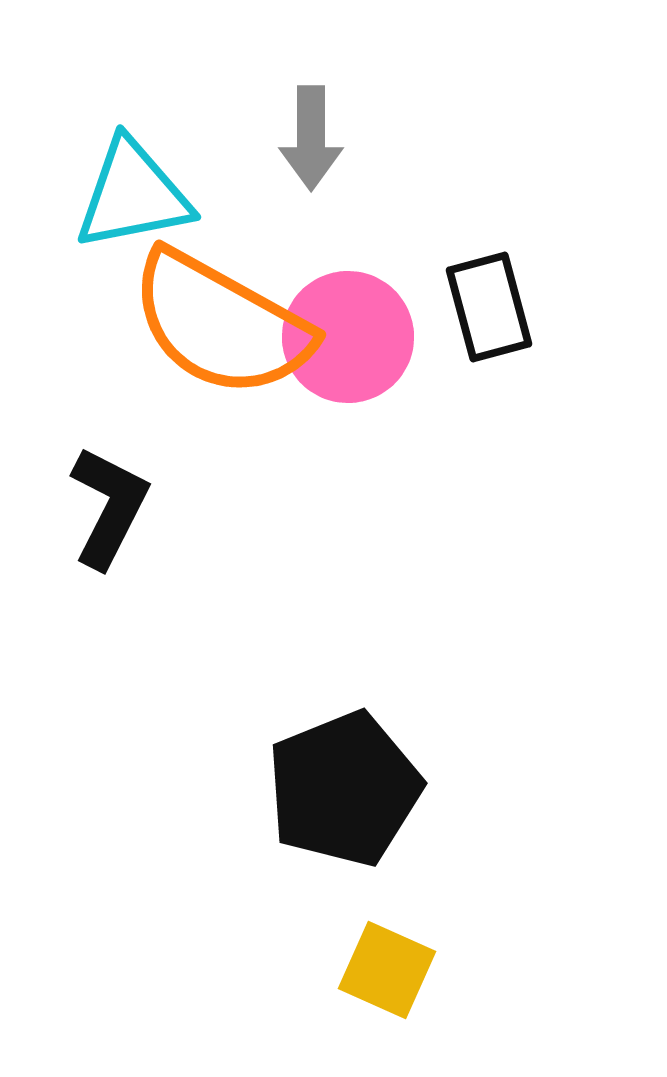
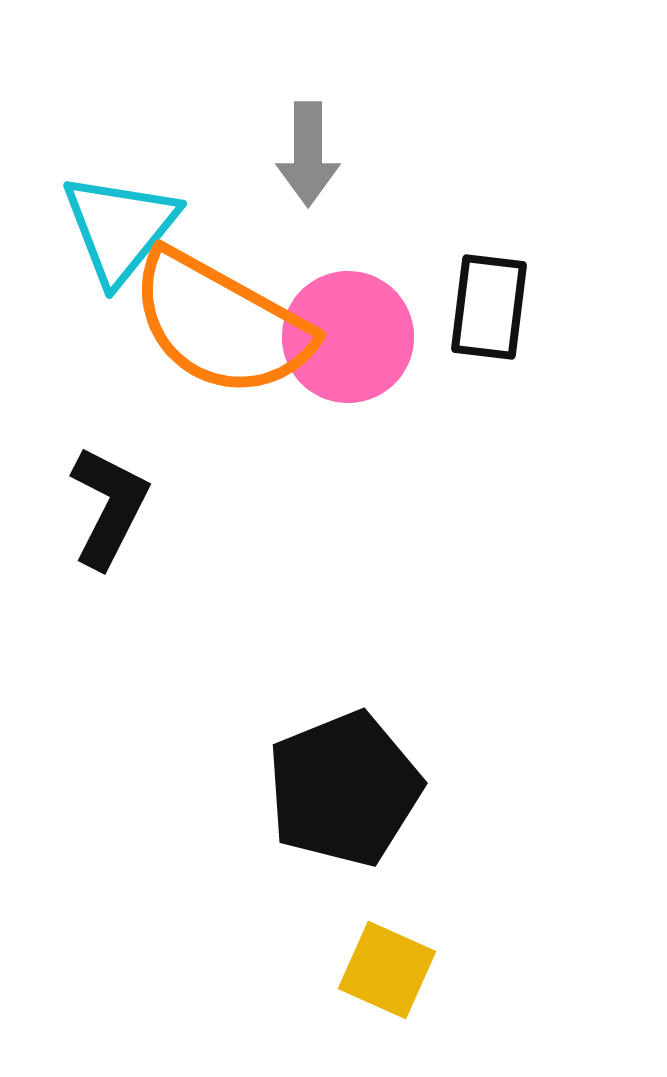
gray arrow: moved 3 px left, 16 px down
cyan triangle: moved 13 px left, 33 px down; rotated 40 degrees counterclockwise
black rectangle: rotated 22 degrees clockwise
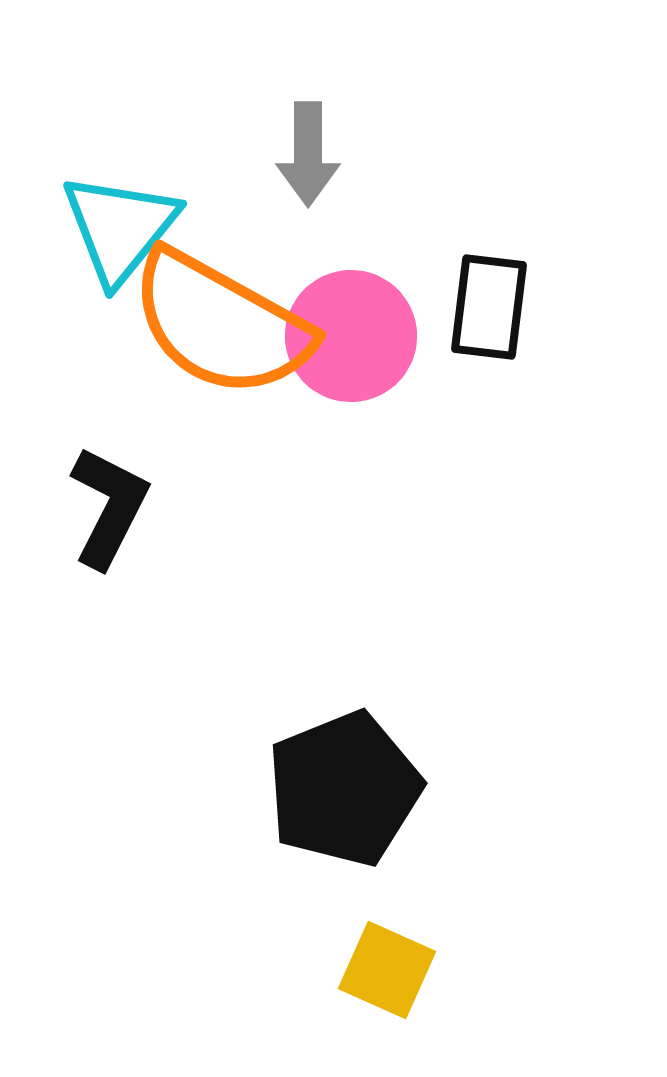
pink circle: moved 3 px right, 1 px up
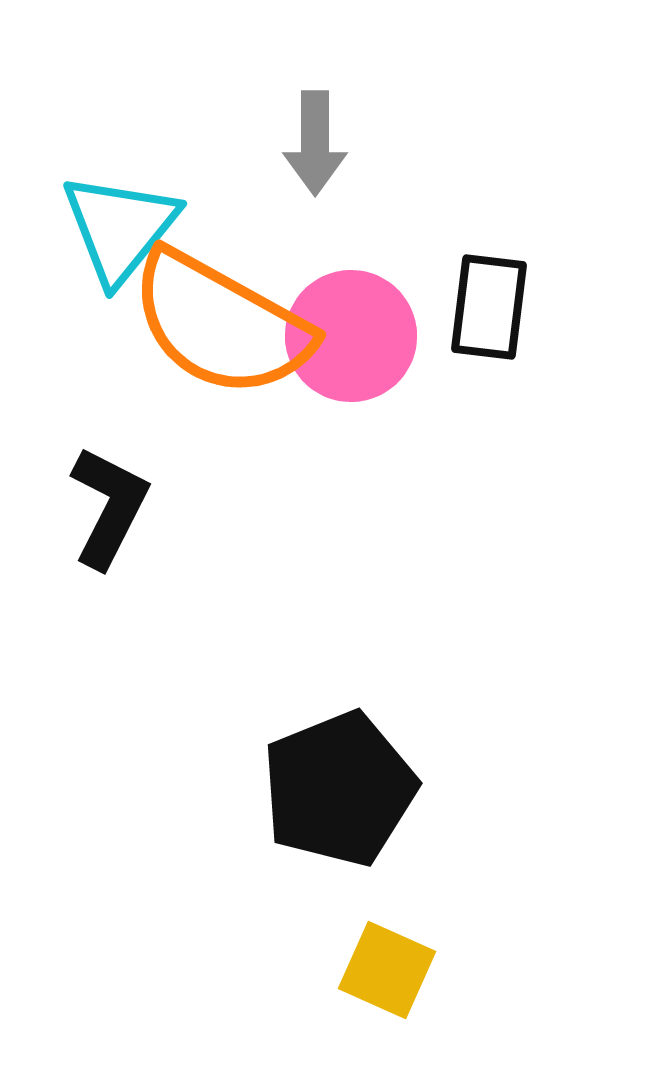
gray arrow: moved 7 px right, 11 px up
black pentagon: moved 5 px left
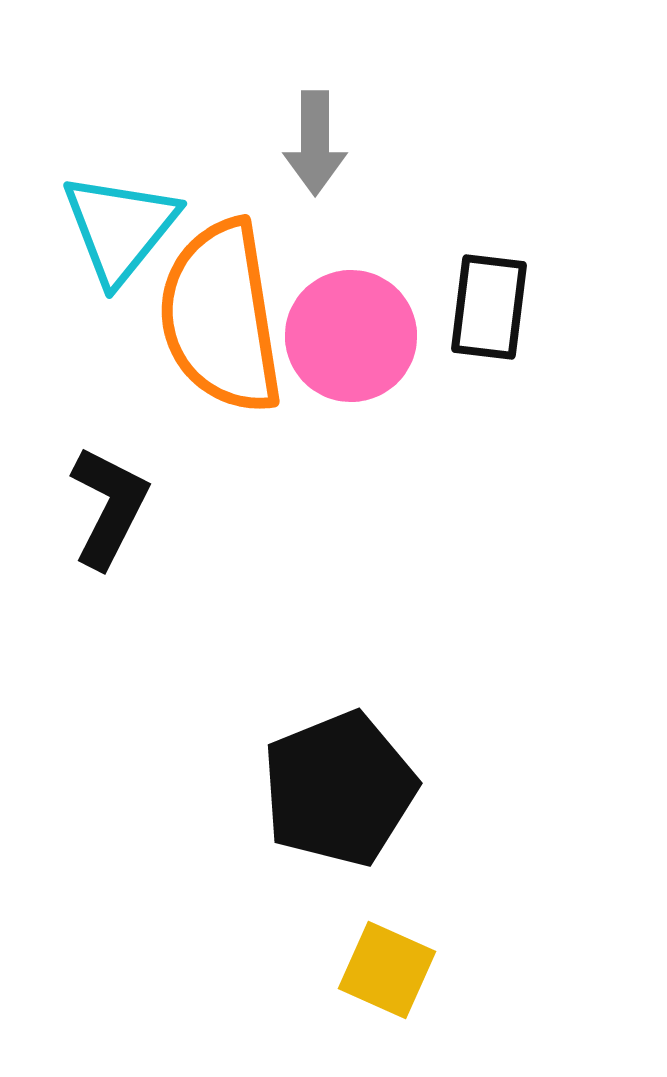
orange semicircle: moved 7 px up; rotated 52 degrees clockwise
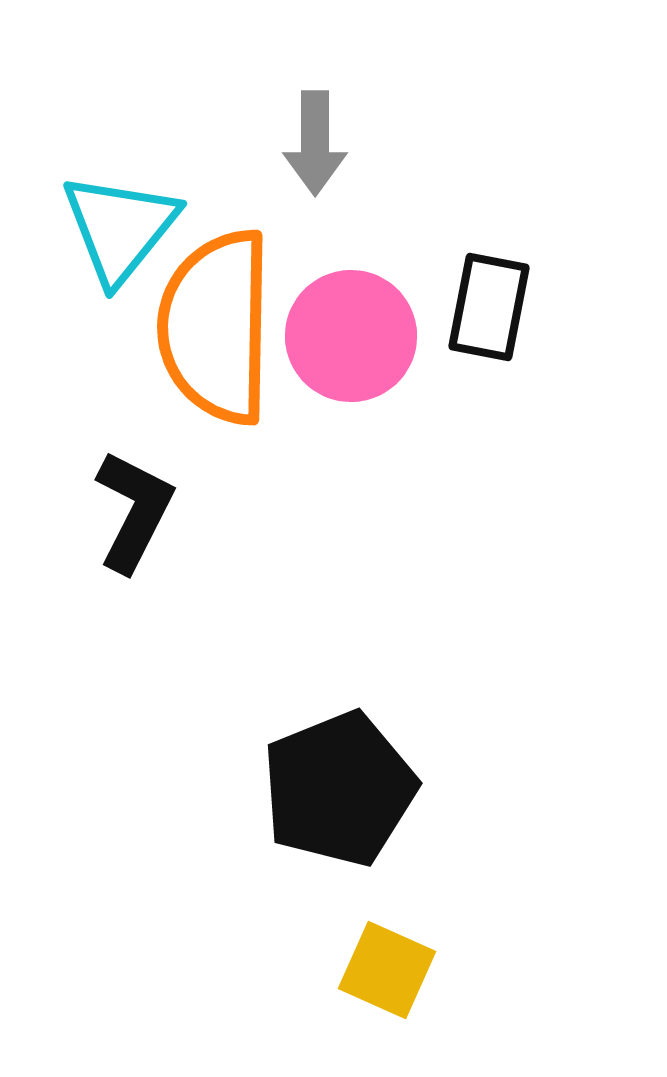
black rectangle: rotated 4 degrees clockwise
orange semicircle: moved 5 px left, 10 px down; rotated 10 degrees clockwise
black L-shape: moved 25 px right, 4 px down
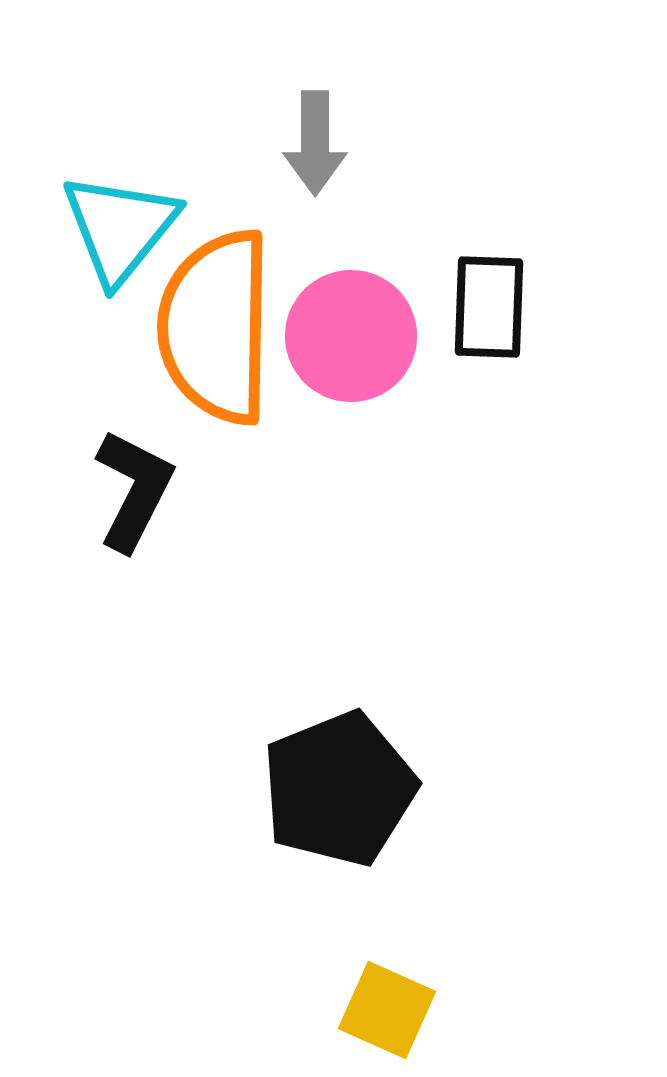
black rectangle: rotated 9 degrees counterclockwise
black L-shape: moved 21 px up
yellow square: moved 40 px down
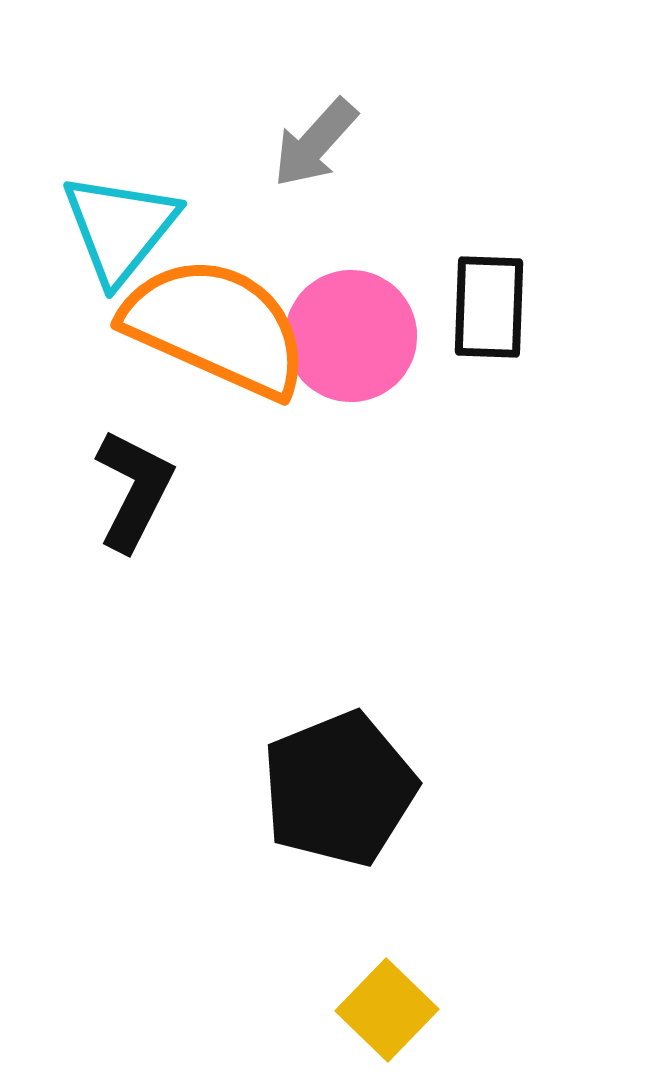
gray arrow: rotated 42 degrees clockwise
orange semicircle: rotated 113 degrees clockwise
yellow square: rotated 20 degrees clockwise
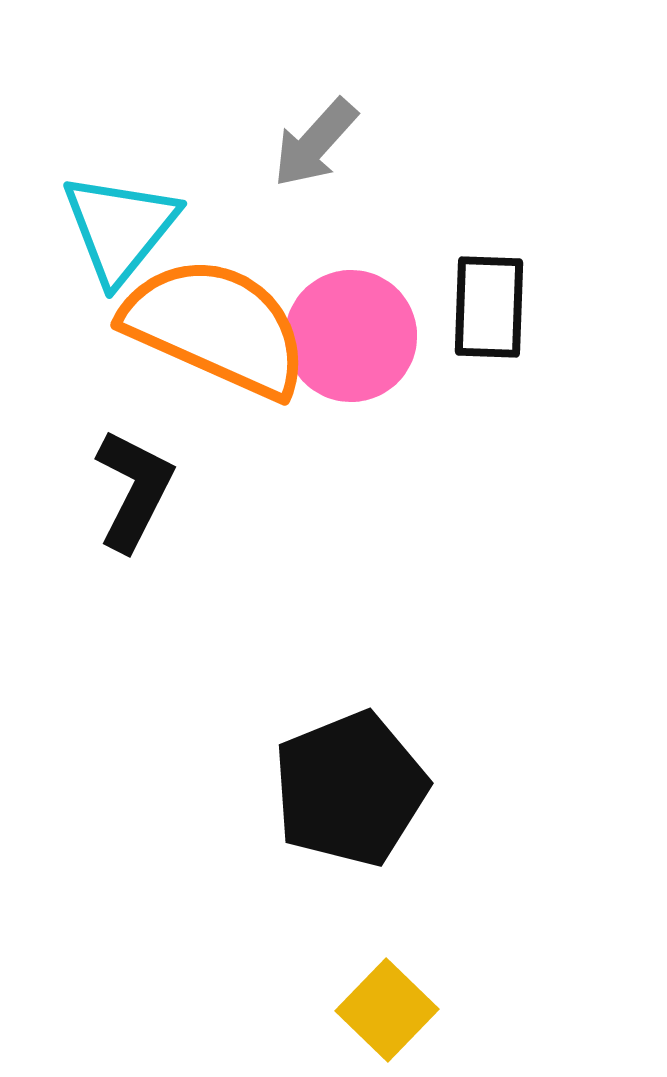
black pentagon: moved 11 px right
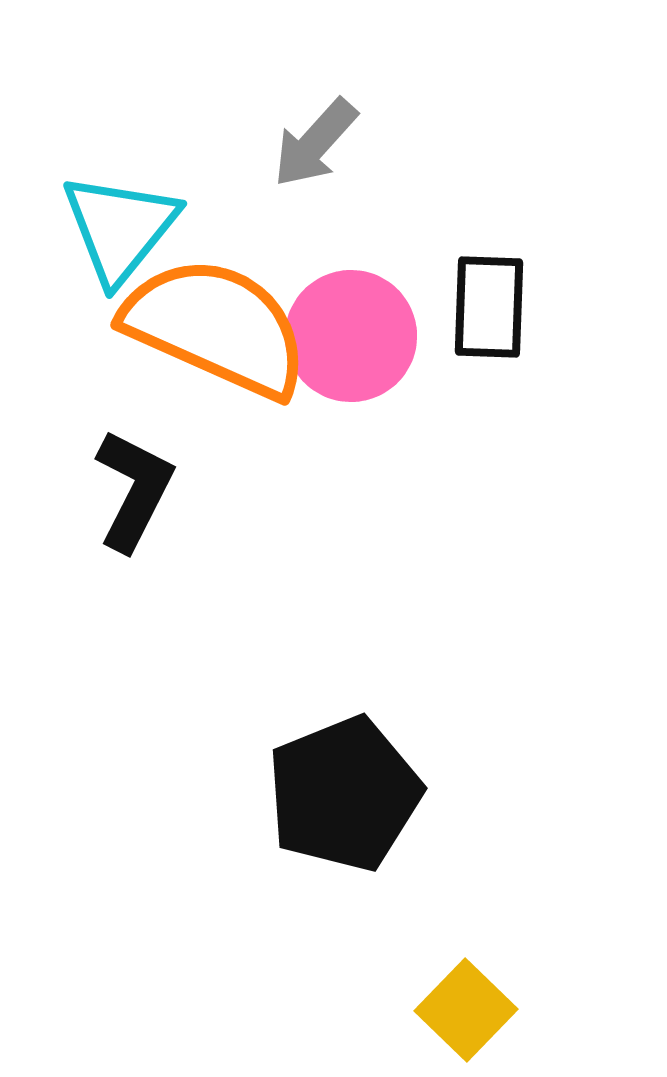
black pentagon: moved 6 px left, 5 px down
yellow square: moved 79 px right
